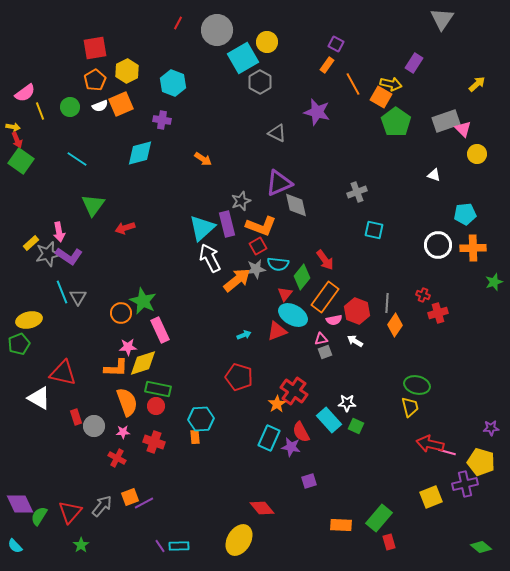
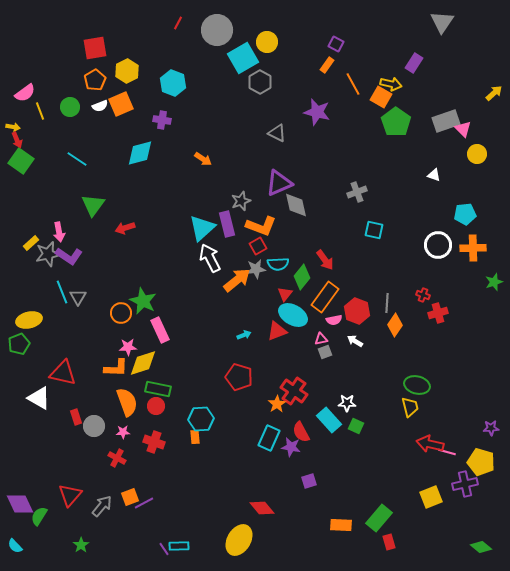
gray triangle at (442, 19): moved 3 px down
yellow arrow at (477, 84): moved 17 px right, 9 px down
cyan semicircle at (278, 264): rotated 10 degrees counterclockwise
red triangle at (70, 512): moved 17 px up
purple line at (160, 546): moved 4 px right, 3 px down
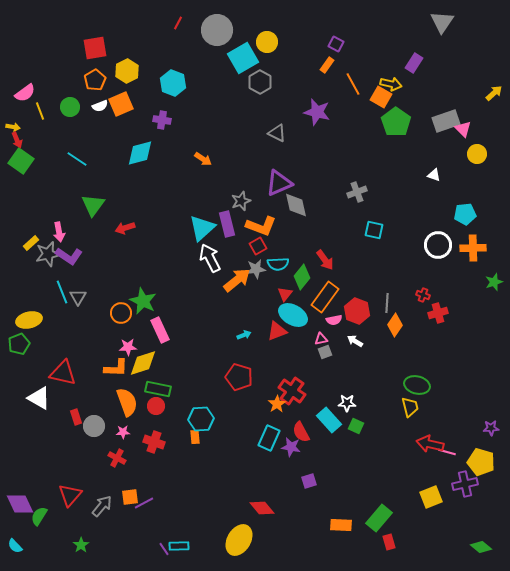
red cross at (294, 391): moved 2 px left
orange square at (130, 497): rotated 12 degrees clockwise
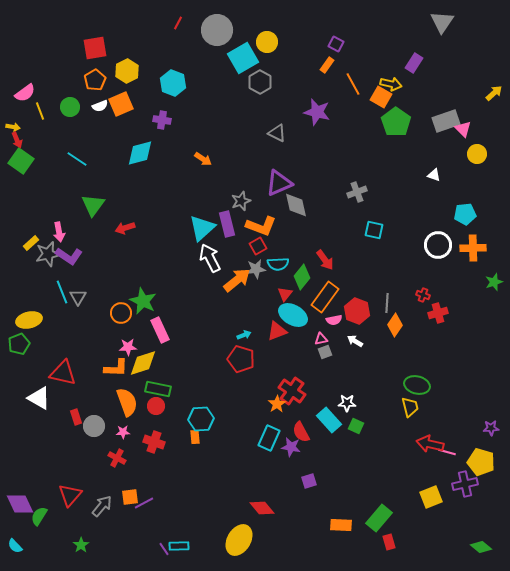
red pentagon at (239, 377): moved 2 px right, 18 px up
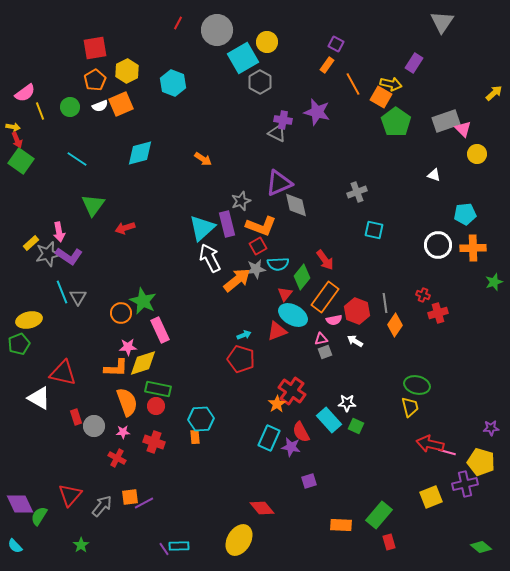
purple cross at (162, 120): moved 121 px right
gray line at (387, 303): moved 2 px left; rotated 12 degrees counterclockwise
green rectangle at (379, 518): moved 3 px up
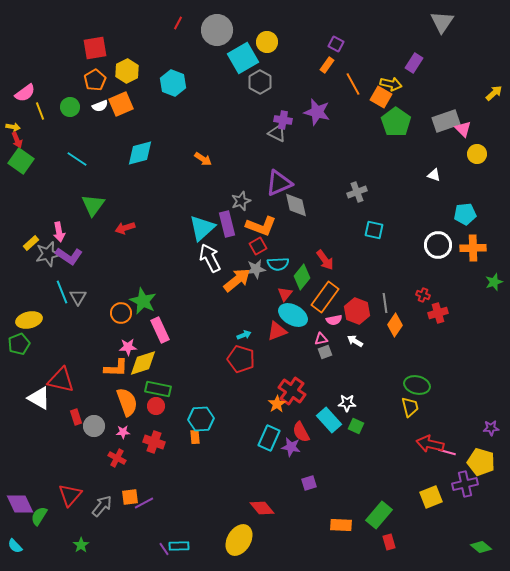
red triangle at (63, 373): moved 2 px left, 7 px down
purple square at (309, 481): moved 2 px down
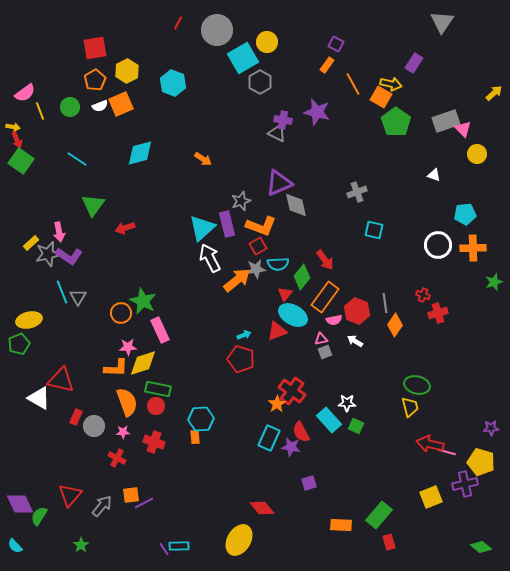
red rectangle at (76, 417): rotated 42 degrees clockwise
orange square at (130, 497): moved 1 px right, 2 px up
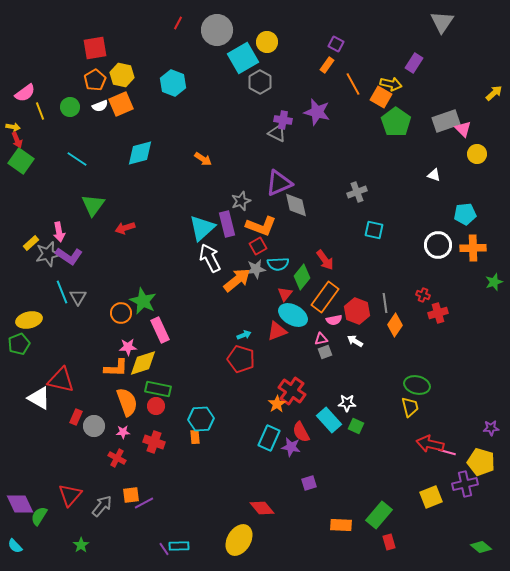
yellow hexagon at (127, 71): moved 5 px left, 4 px down; rotated 20 degrees counterclockwise
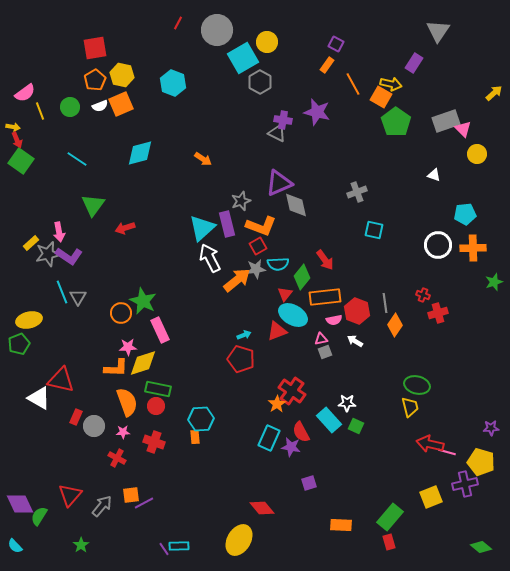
gray triangle at (442, 22): moved 4 px left, 9 px down
orange rectangle at (325, 297): rotated 48 degrees clockwise
green rectangle at (379, 515): moved 11 px right, 2 px down
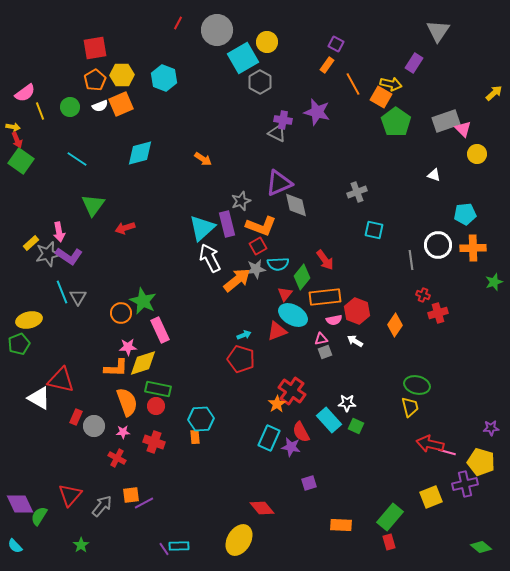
yellow hexagon at (122, 75): rotated 15 degrees counterclockwise
cyan hexagon at (173, 83): moved 9 px left, 5 px up
gray line at (385, 303): moved 26 px right, 43 px up
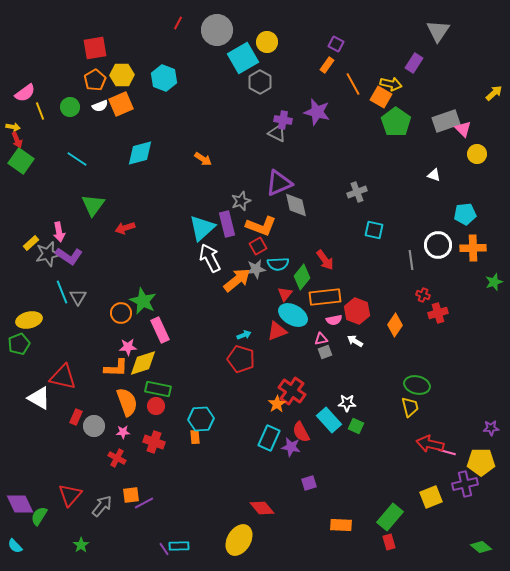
red triangle at (61, 380): moved 2 px right, 3 px up
yellow pentagon at (481, 462): rotated 16 degrees counterclockwise
